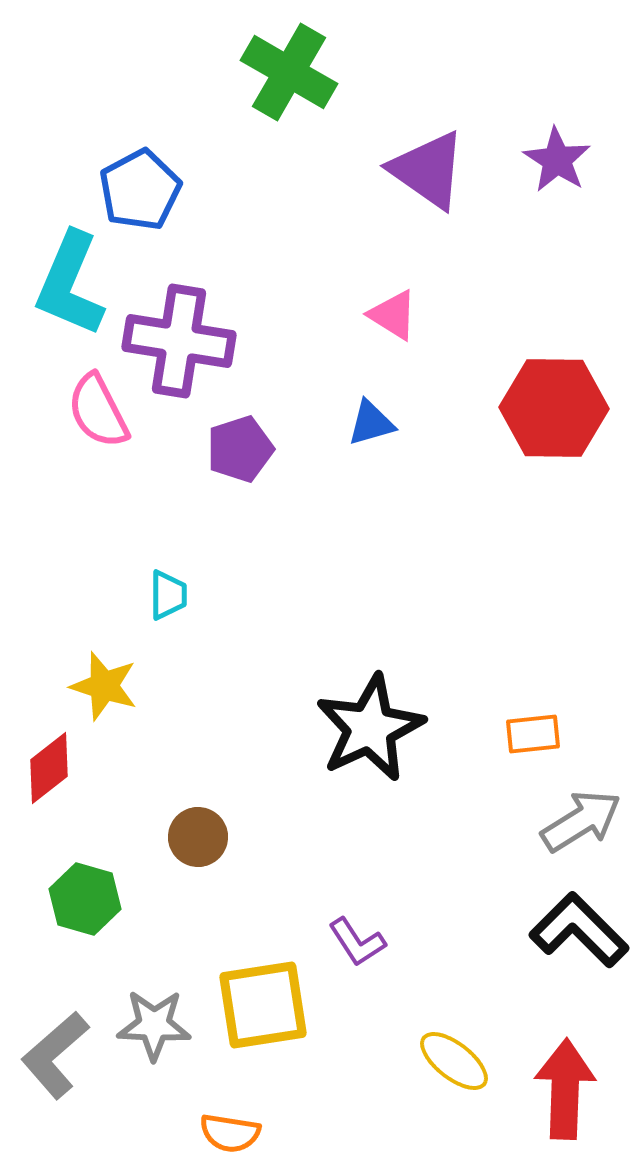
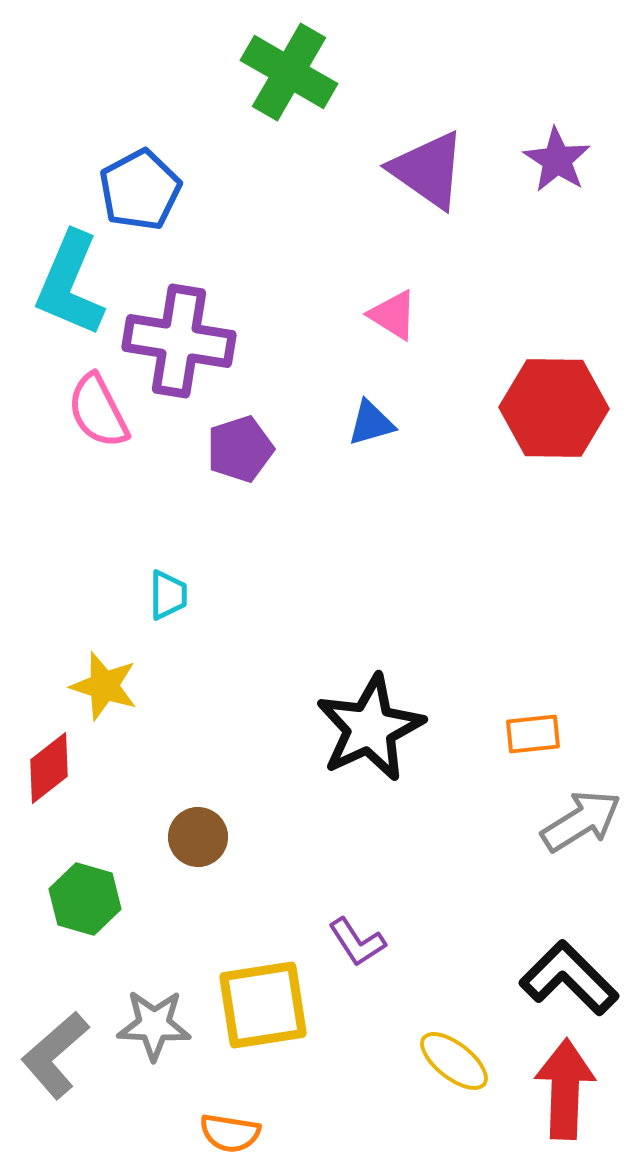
black L-shape: moved 10 px left, 48 px down
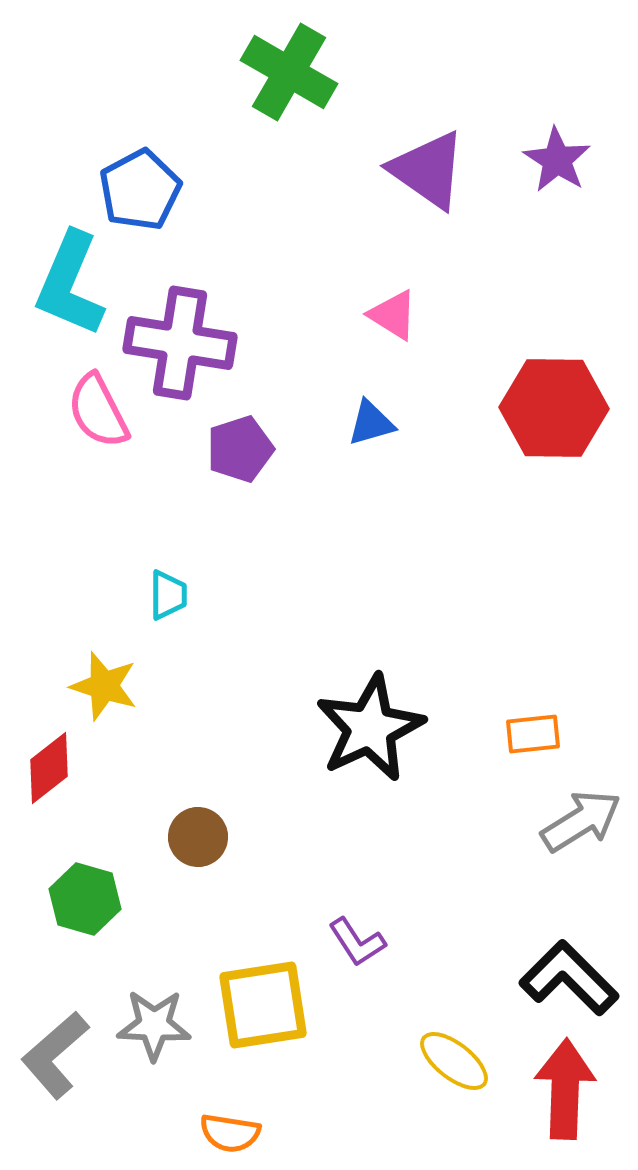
purple cross: moved 1 px right, 2 px down
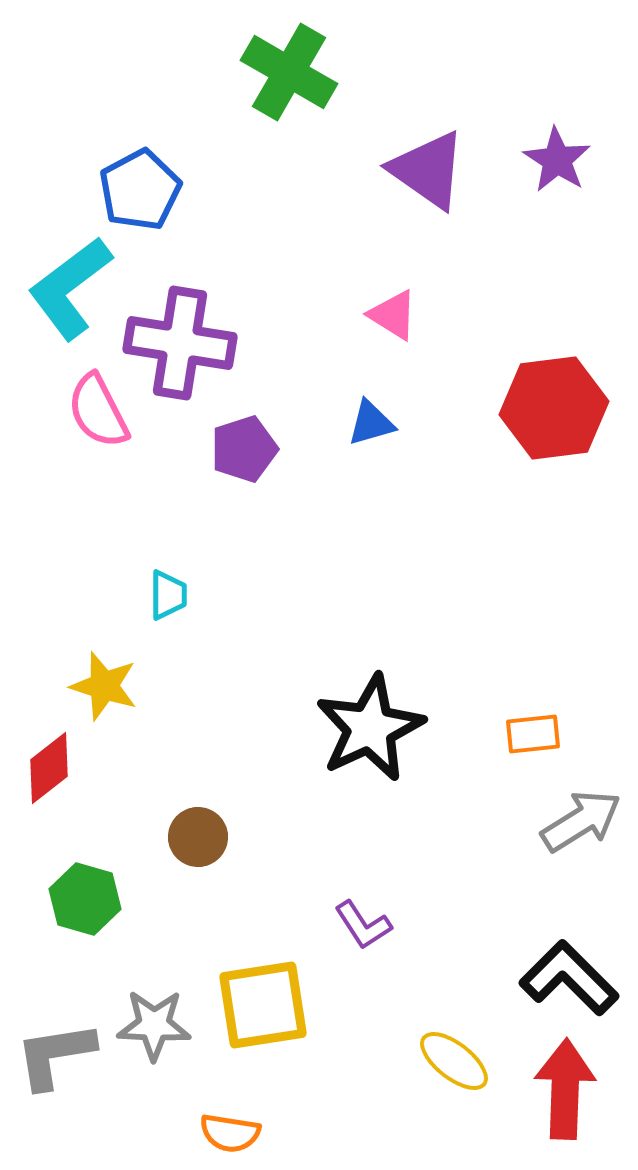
cyan L-shape: moved 4 px down; rotated 30 degrees clockwise
red hexagon: rotated 8 degrees counterclockwise
purple pentagon: moved 4 px right
purple L-shape: moved 6 px right, 17 px up
gray L-shape: rotated 32 degrees clockwise
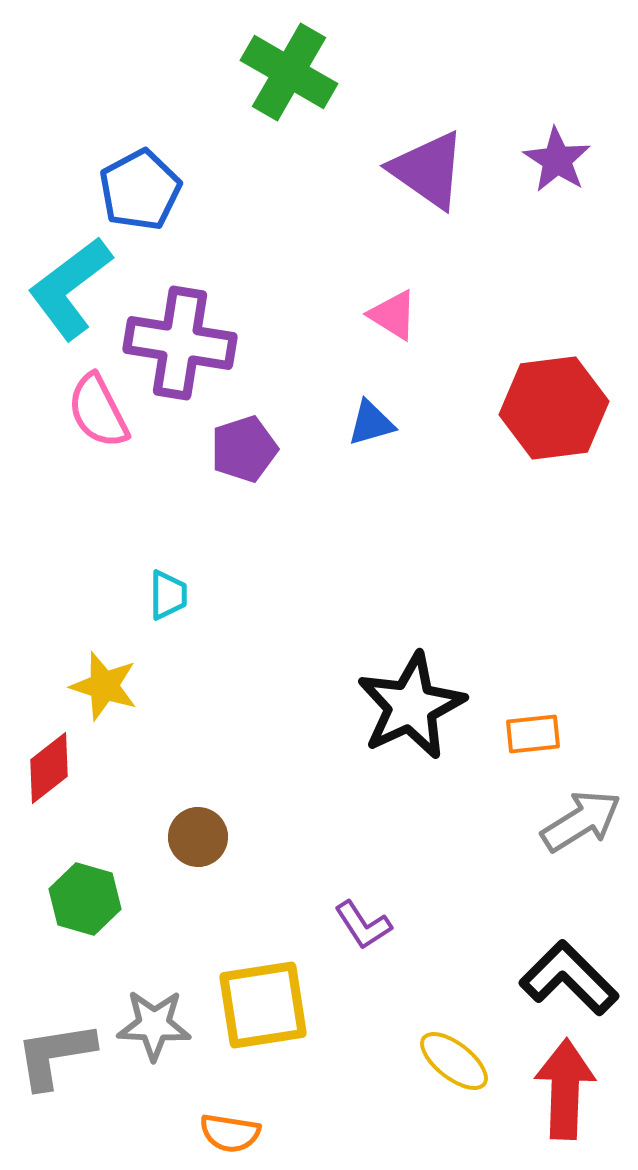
black star: moved 41 px right, 22 px up
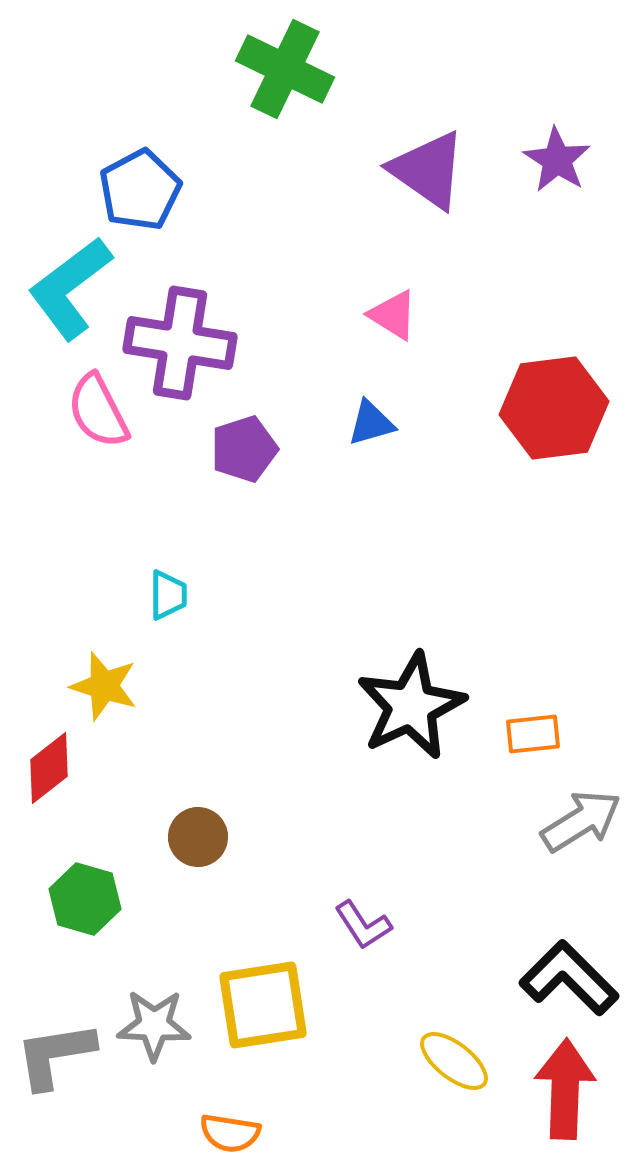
green cross: moved 4 px left, 3 px up; rotated 4 degrees counterclockwise
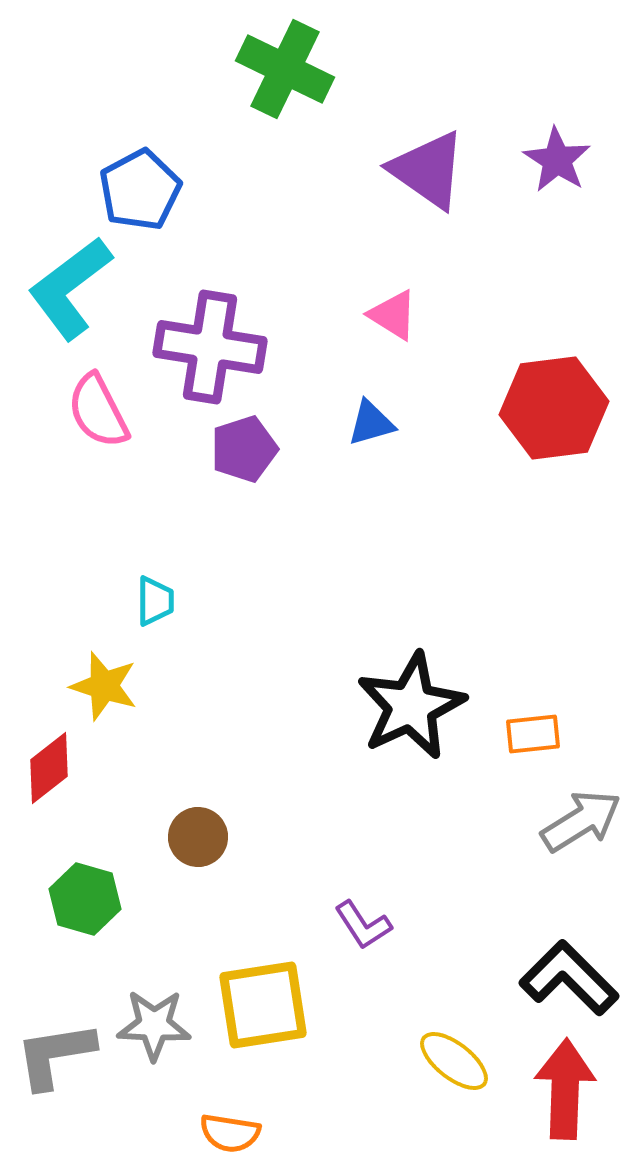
purple cross: moved 30 px right, 4 px down
cyan trapezoid: moved 13 px left, 6 px down
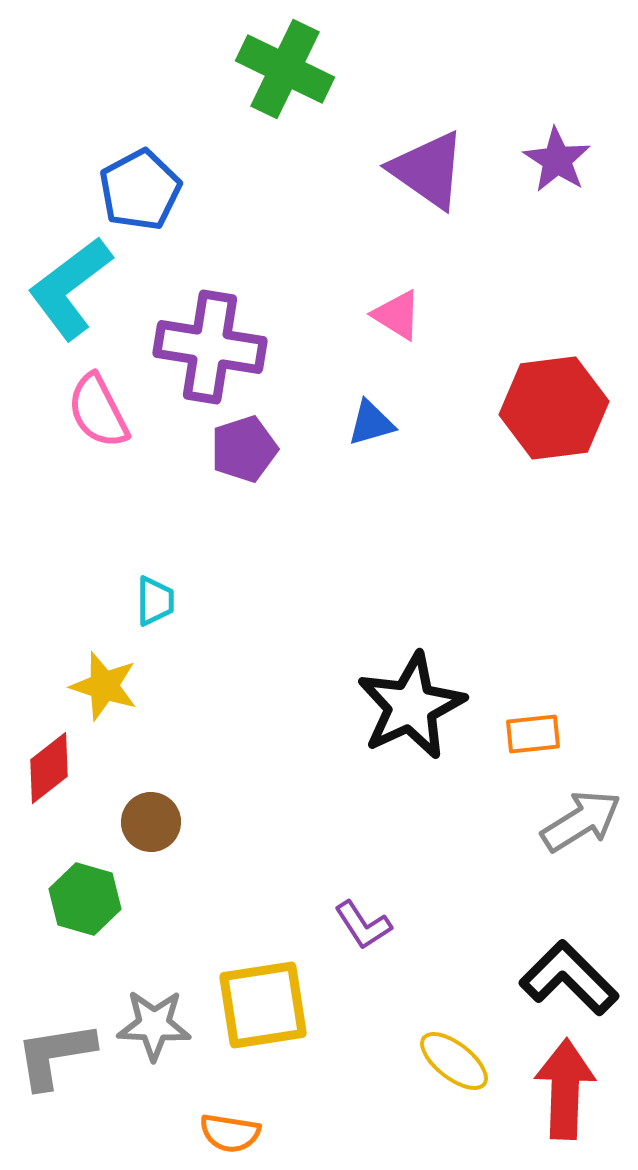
pink triangle: moved 4 px right
brown circle: moved 47 px left, 15 px up
